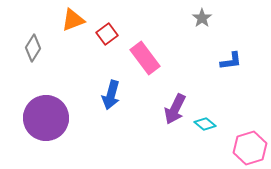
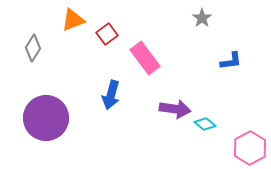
purple arrow: rotated 108 degrees counterclockwise
pink hexagon: rotated 12 degrees counterclockwise
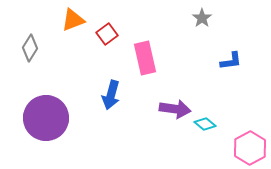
gray diamond: moved 3 px left
pink rectangle: rotated 24 degrees clockwise
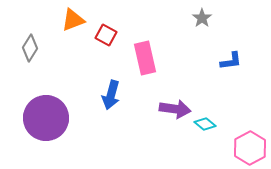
red square: moved 1 px left, 1 px down; rotated 25 degrees counterclockwise
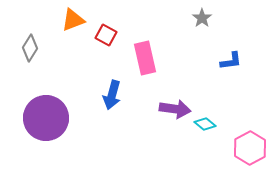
blue arrow: moved 1 px right
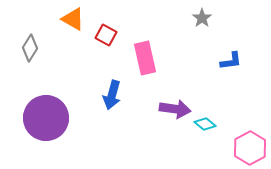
orange triangle: moved 1 px up; rotated 50 degrees clockwise
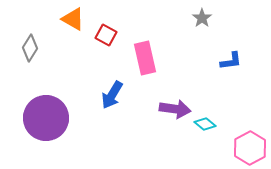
blue arrow: rotated 16 degrees clockwise
